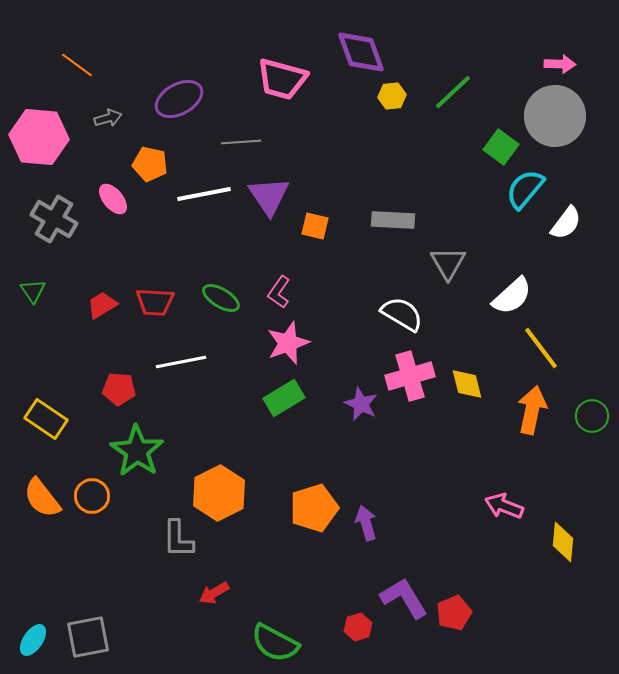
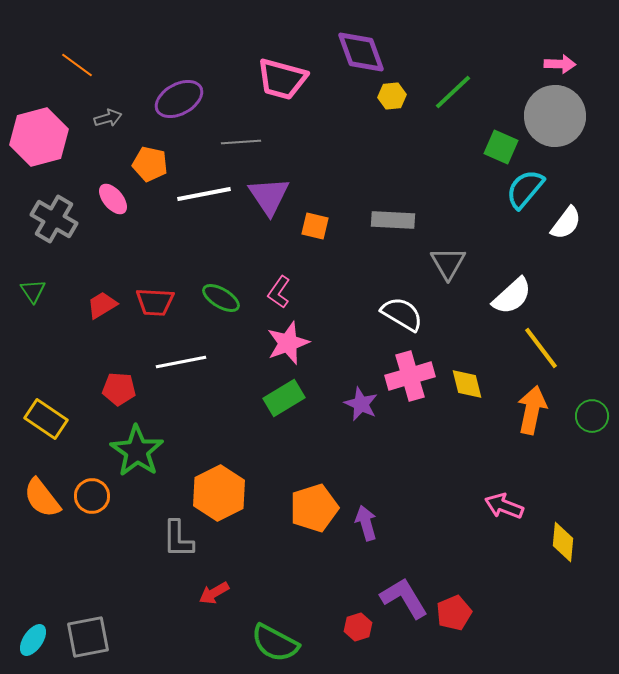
pink hexagon at (39, 137): rotated 20 degrees counterclockwise
green square at (501, 147): rotated 12 degrees counterclockwise
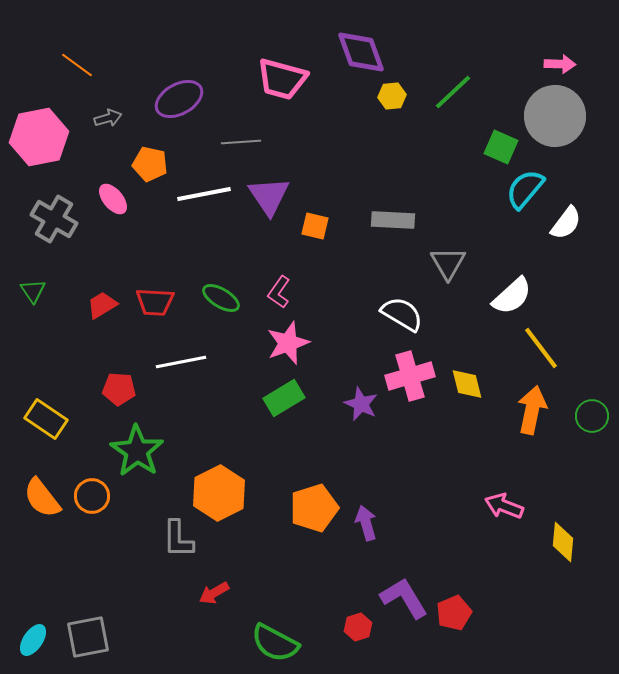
pink hexagon at (39, 137): rotated 4 degrees clockwise
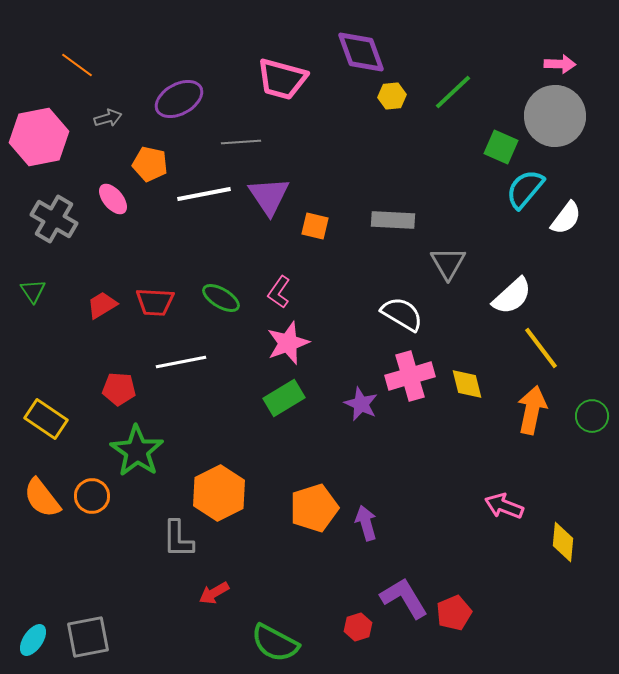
white semicircle at (566, 223): moved 5 px up
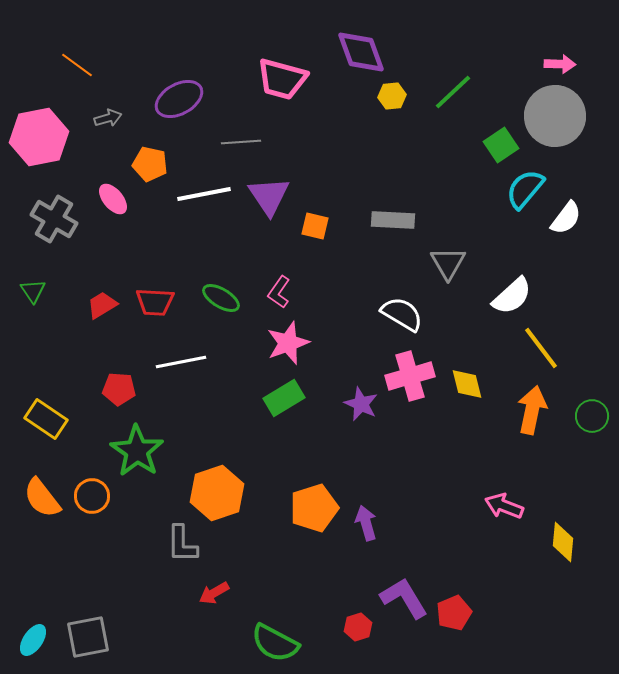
green square at (501, 147): moved 2 px up; rotated 32 degrees clockwise
orange hexagon at (219, 493): moved 2 px left; rotated 8 degrees clockwise
gray L-shape at (178, 539): moved 4 px right, 5 px down
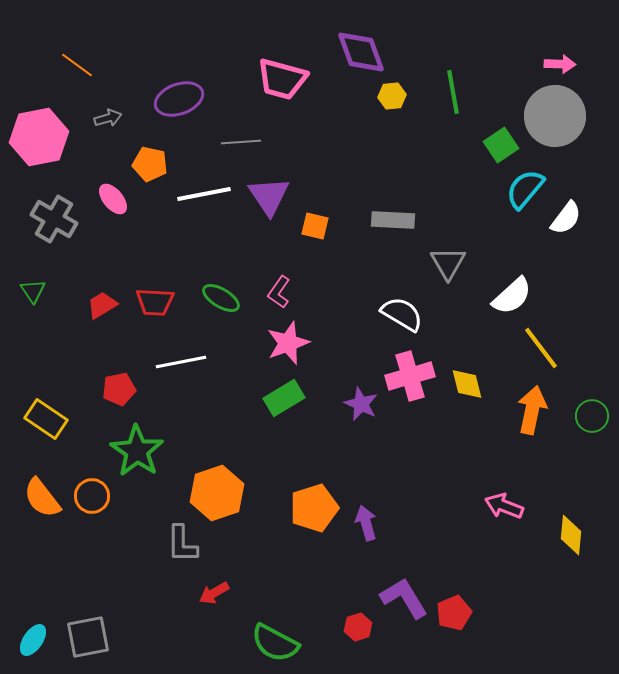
green line at (453, 92): rotated 57 degrees counterclockwise
purple ellipse at (179, 99): rotated 9 degrees clockwise
red pentagon at (119, 389): rotated 16 degrees counterclockwise
yellow diamond at (563, 542): moved 8 px right, 7 px up
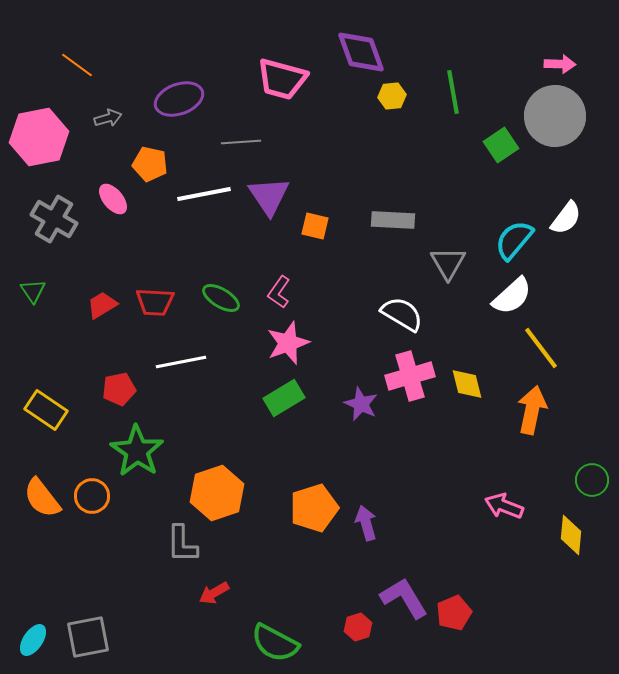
cyan semicircle at (525, 189): moved 11 px left, 51 px down
green circle at (592, 416): moved 64 px down
yellow rectangle at (46, 419): moved 9 px up
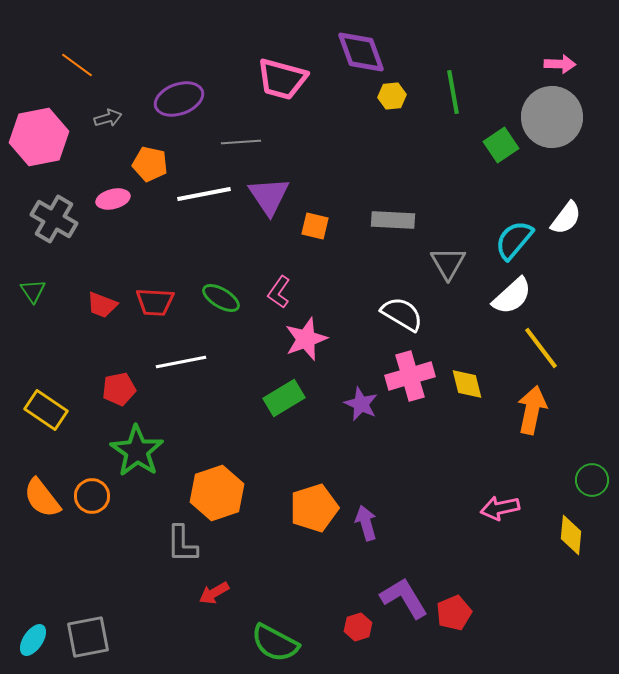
gray circle at (555, 116): moved 3 px left, 1 px down
pink ellipse at (113, 199): rotated 64 degrees counterclockwise
red trapezoid at (102, 305): rotated 128 degrees counterclockwise
pink star at (288, 343): moved 18 px right, 4 px up
pink arrow at (504, 506): moved 4 px left, 2 px down; rotated 33 degrees counterclockwise
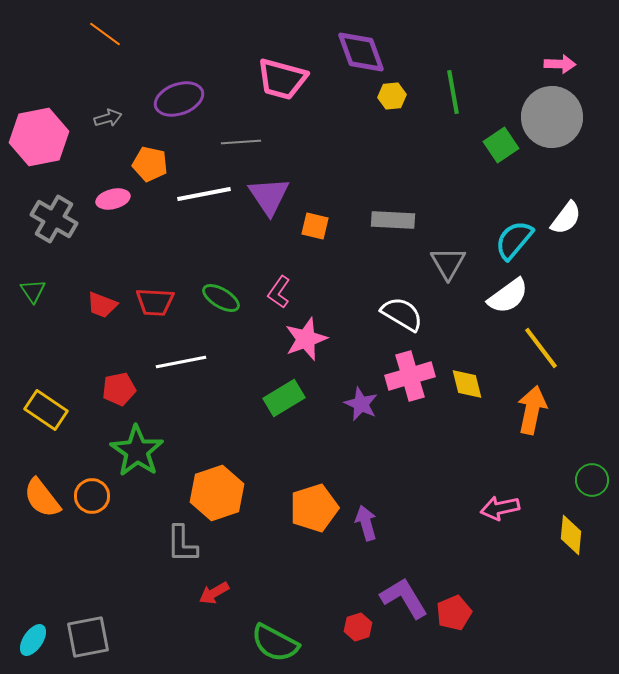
orange line at (77, 65): moved 28 px right, 31 px up
white semicircle at (512, 296): moved 4 px left; rotated 6 degrees clockwise
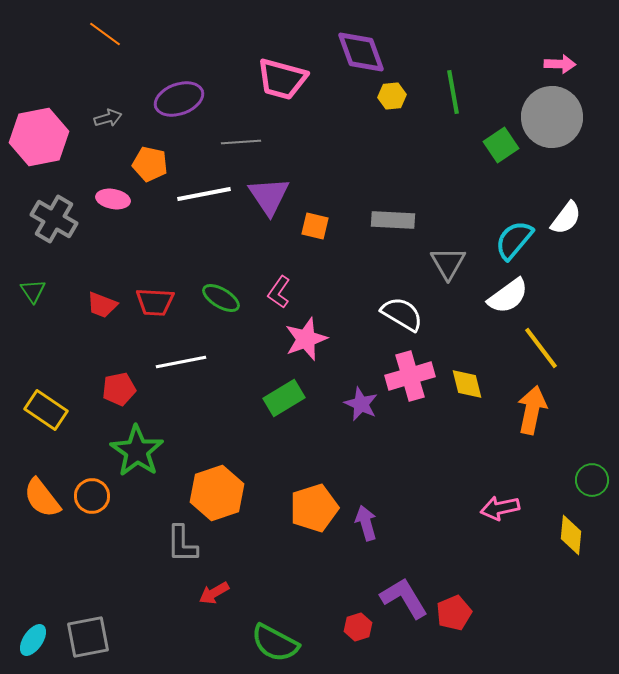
pink ellipse at (113, 199): rotated 24 degrees clockwise
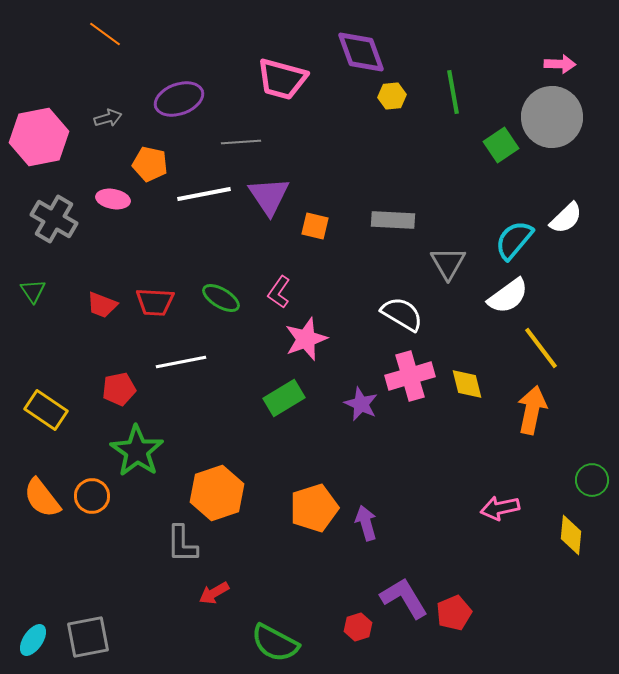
white semicircle at (566, 218): rotated 9 degrees clockwise
